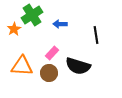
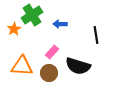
pink rectangle: moved 1 px up
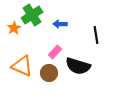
orange star: moved 1 px up
pink rectangle: moved 3 px right
orange triangle: rotated 20 degrees clockwise
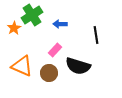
pink rectangle: moved 2 px up
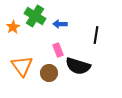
green cross: moved 3 px right, 1 px down; rotated 25 degrees counterclockwise
orange star: moved 1 px left, 1 px up
black line: rotated 18 degrees clockwise
pink rectangle: moved 3 px right; rotated 64 degrees counterclockwise
orange triangle: rotated 30 degrees clockwise
